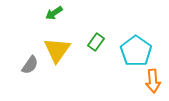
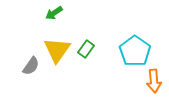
green rectangle: moved 10 px left, 7 px down
cyan pentagon: moved 1 px left
gray semicircle: moved 1 px right, 1 px down
orange arrow: moved 1 px right
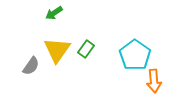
cyan pentagon: moved 4 px down
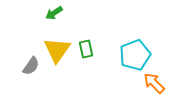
green rectangle: rotated 48 degrees counterclockwise
cyan pentagon: rotated 16 degrees clockwise
orange arrow: moved 2 px down; rotated 140 degrees clockwise
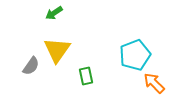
green rectangle: moved 27 px down
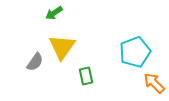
yellow triangle: moved 5 px right, 3 px up
cyan pentagon: moved 3 px up
gray semicircle: moved 4 px right, 4 px up
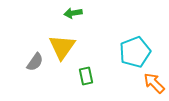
green arrow: moved 19 px right; rotated 24 degrees clockwise
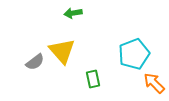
yellow triangle: moved 4 px down; rotated 16 degrees counterclockwise
cyan pentagon: moved 1 px left, 2 px down
gray semicircle: rotated 18 degrees clockwise
green rectangle: moved 7 px right, 3 px down
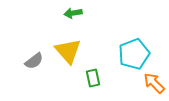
yellow triangle: moved 6 px right
gray semicircle: moved 1 px left, 1 px up
green rectangle: moved 1 px up
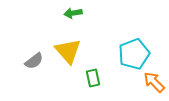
orange arrow: moved 1 px up
